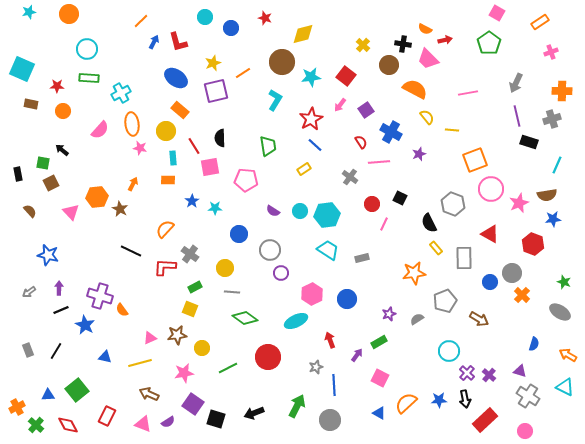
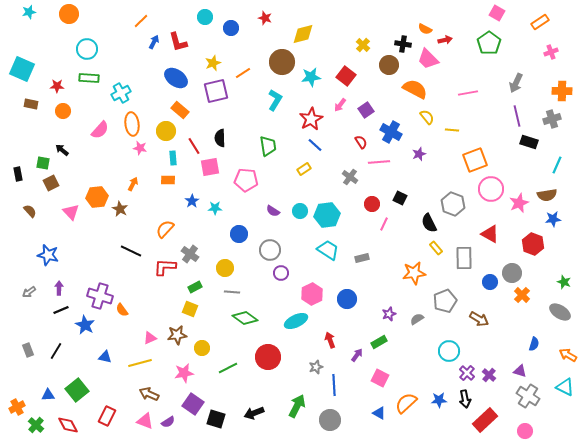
pink triangle at (143, 424): moved 2 px right, 3 px up
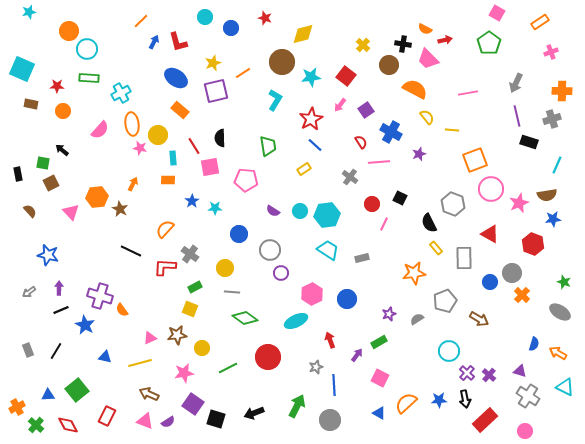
orange circle at (69, 14): moved 17 px down
yellow circle at (166, 131): moved 8 px left, 4 px down
orange arrow at (568, 355): moved 10 px left, 2 px up
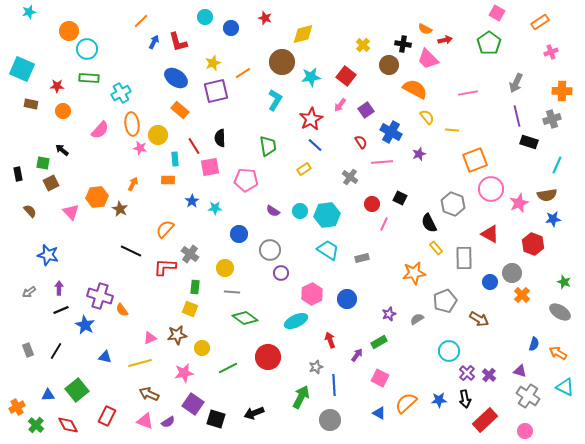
cyan rectangle at (173, 158): moved 2 px right, 1 px down
pink line at (379, 162): moved 3 px right
green rectangle at (195, 287): rotated 56 degrees counterclockwise
green arrow at (297, 406): moved 4 px right, 9 px up
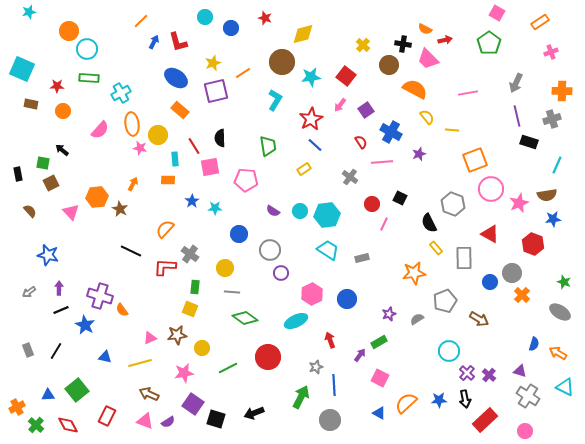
purple arrow at (357, 355): moved 3 px right
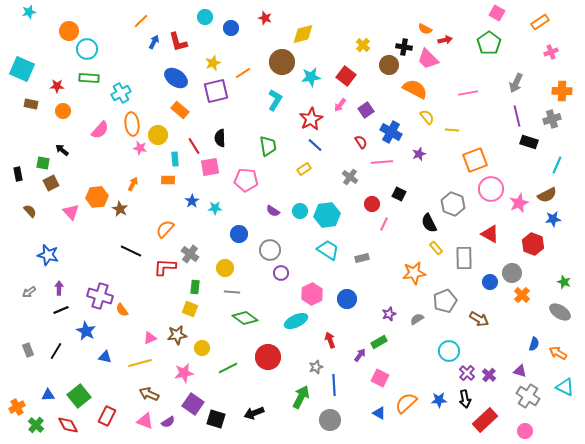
black cross at (403, 44): moved 1 px right, 3 px down
brown semicircle at (547, 195): rotated 18 degrees counterclockwise
black square at (400, 198): moved 1 px left, 4 px up
blue star at (85, 325): moved 1 px right, 6 px down
green square at (77, 390): moved 2 px right, 6 px down
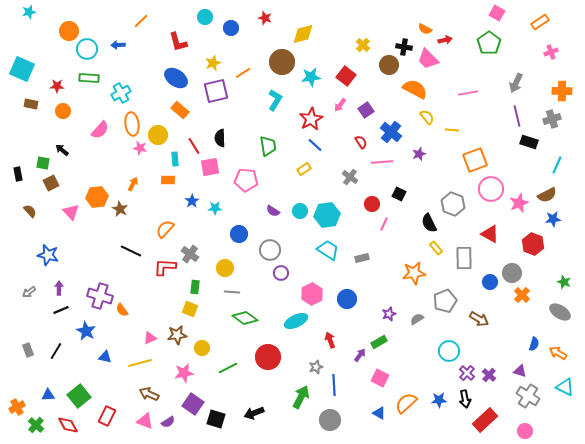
blue arrow at (154, 42): moved 36 px left, 3 px down; rotated 120 degrees counterclockwise
blue cross at (391, 132): rotated 10 degrees clockwise
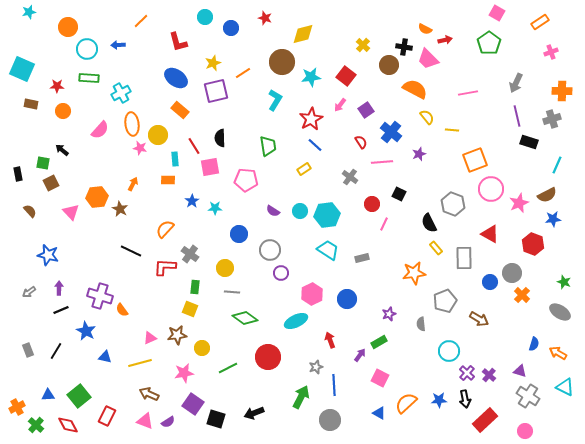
orange circle at (69, 31): moved 1 px left, 4 px up
gray semicircle at (417, 319): moved 4 px right, 5 px down; rotated 64 degrees counterclockwise
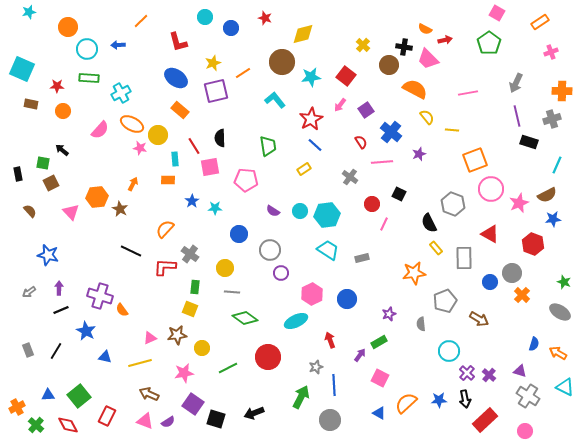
cyan L-shape at (275, 100): rotated 70 degrees counterclockwise
orange ellipse at (132, 124): rotated 55 degrees counterclockwise
